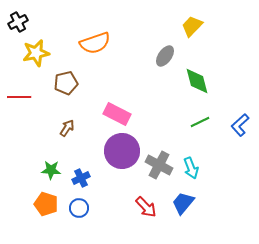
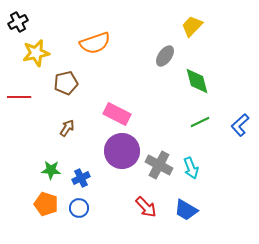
blue trapezoid: moved 3 px right, 7 px down; rotated 100 degrees counterclockwise
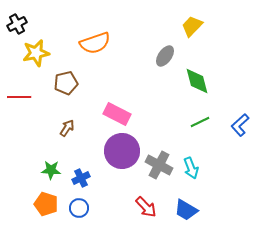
black cross: moved 1 px left, 2 px down
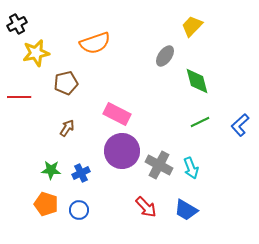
blue cross: moved 5 px up
blue circle: moved 2 px down
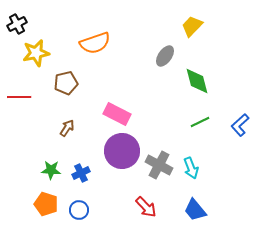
blue trapezoid: moved 9 px right; rotated 20 degrees clockwise
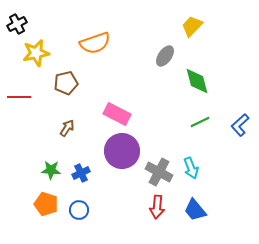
gray cross: moved 7 px down
red arrow: moved 11 px right; rotated 50 degrees clockwise
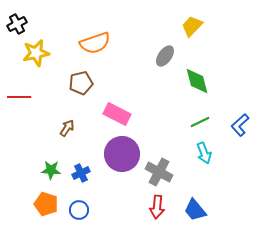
brown pentagon: moved 15 px right
purple circle: moved 3 px down
cyan arrow: moved 13 px right, 15 px up
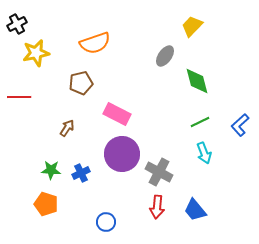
blue circle: moved 27 px right, 12 px down
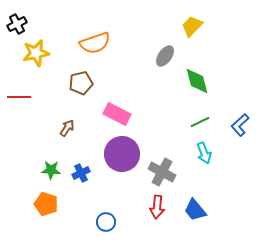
gray cross: moved 3 px right
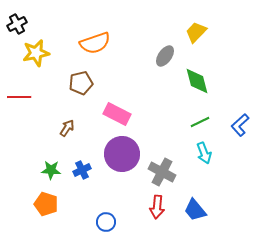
yellow trapezoid: moved 4 px right, 6 px down
blue cross: moved 1 px right, 3 px up
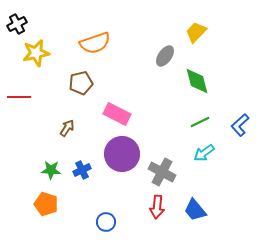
cyan arrow: rotated 75 degrees clockwise
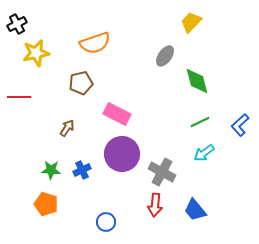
yellow trapezoid: moved 5 px left, 10 px up
red arrow: moved 2 px left, 2 px up
